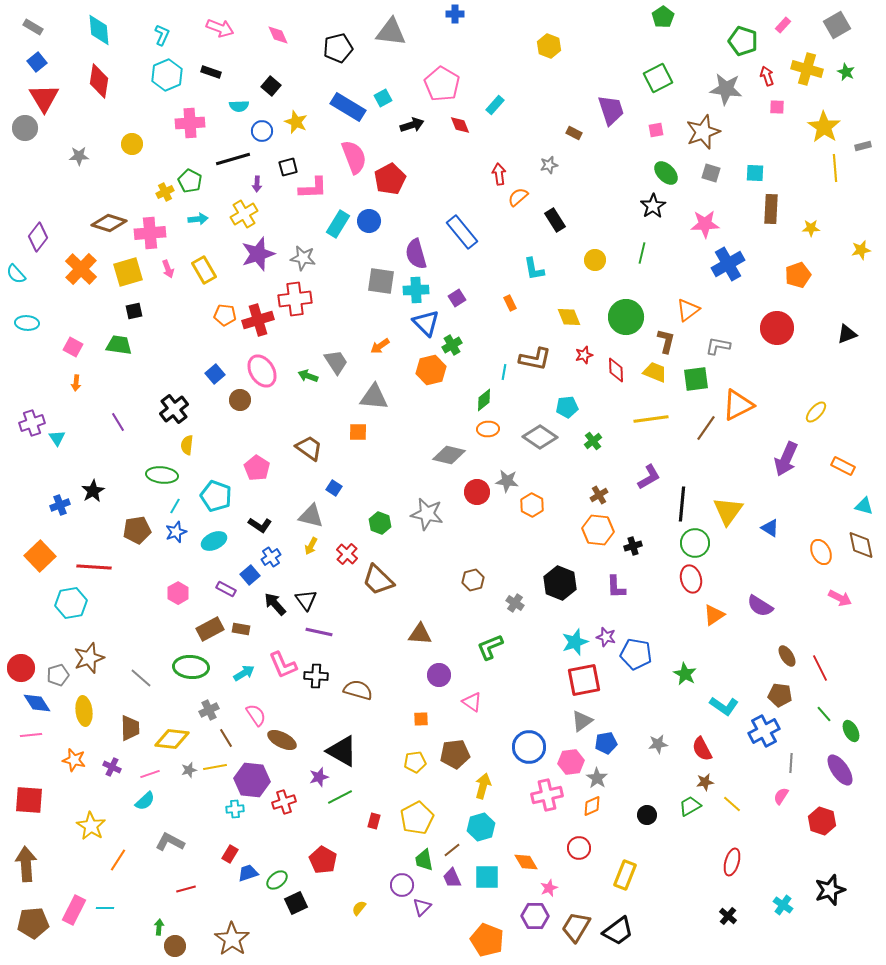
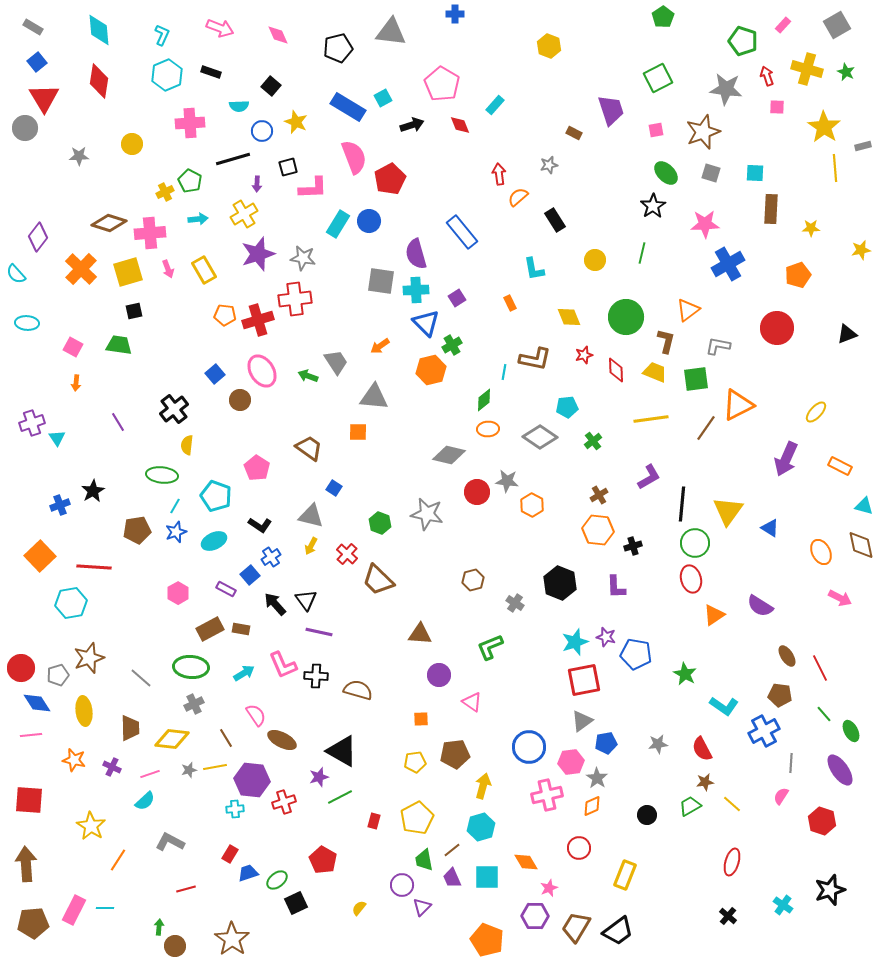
orange rectangle at (843, 466): moved 3 px left
gray cross at (209, 710): moved 15 px left, 6 px up
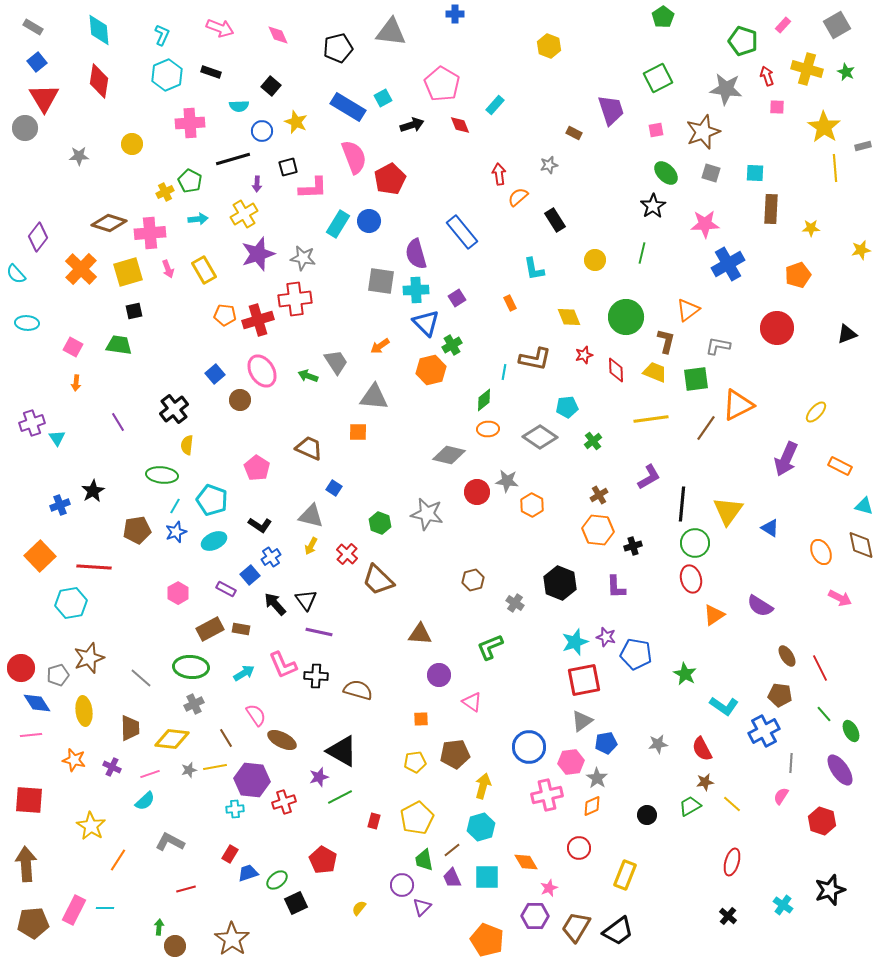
brown trapezoid at (309, 448): rotated 12 degrees counterclockwise
cyan pentagon at (216, 496): moved 4 px left, 4 px down
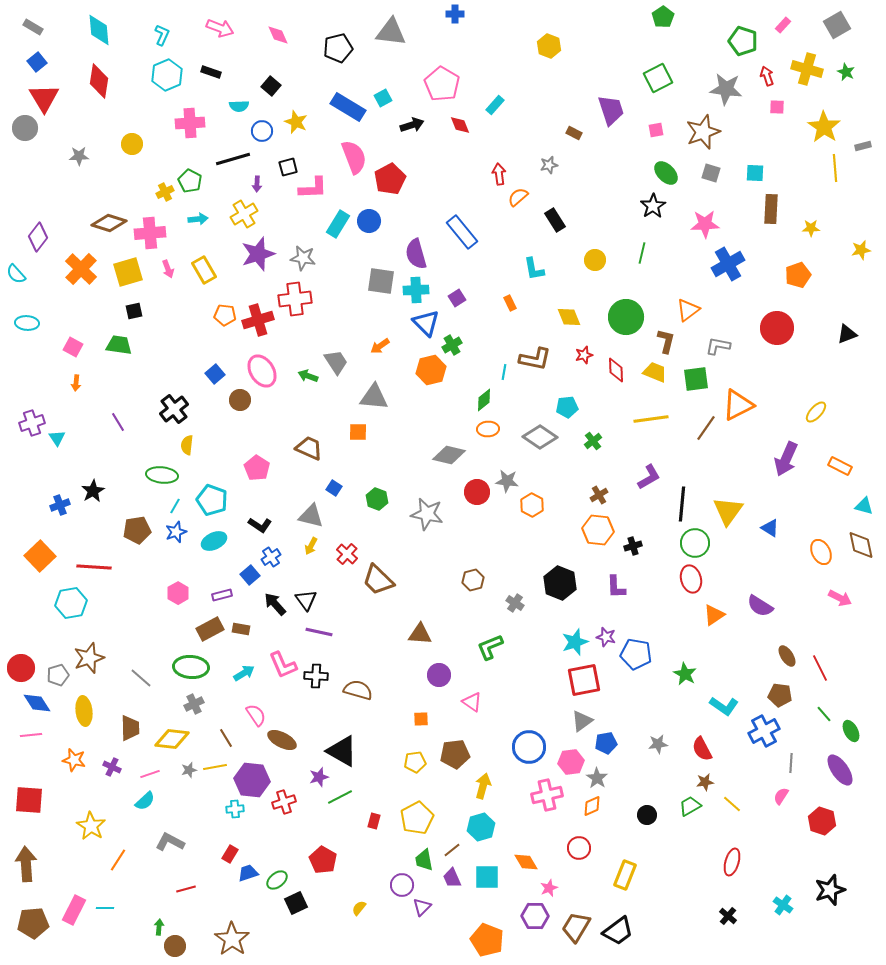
green hexagon at (380, 523): moved 3 px left, 24 px up
purple rectangle at (226, 589): moved 4 px left, 6 px down; rotated 42 degrees counterclockwise
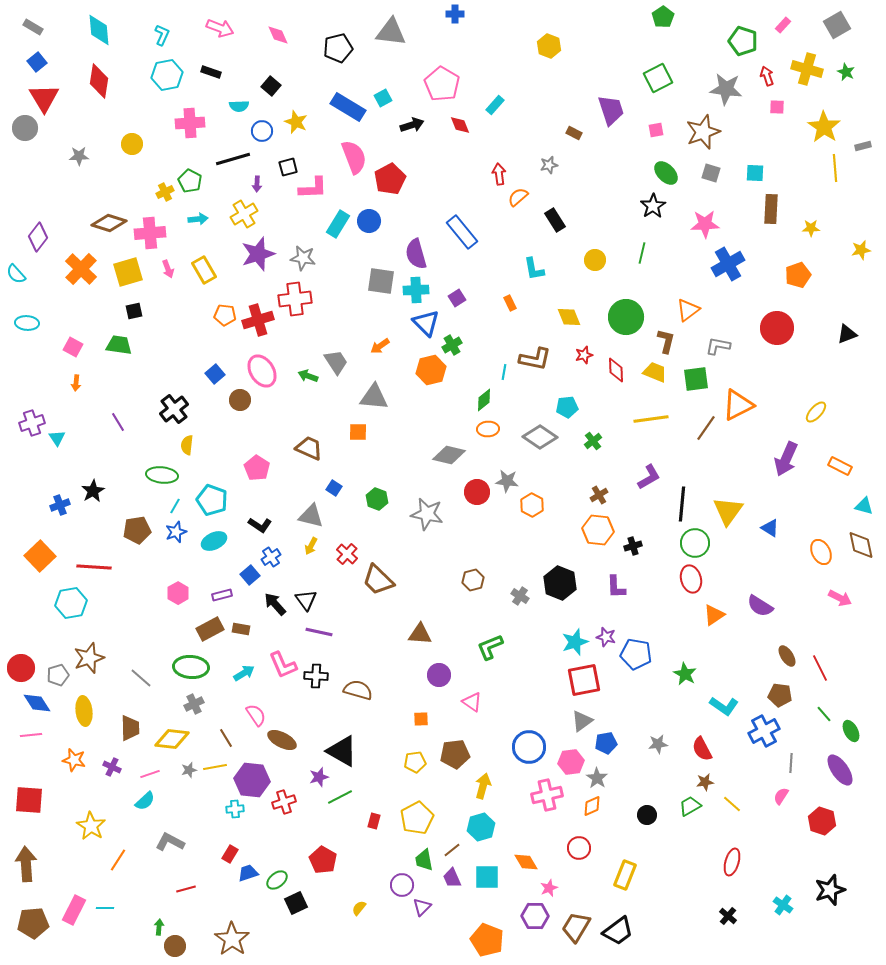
cyan hexagon at (167, 75): rotated 12 degrees clockwise
gray cross at (515, 603): moved 5 px right, 7 px up
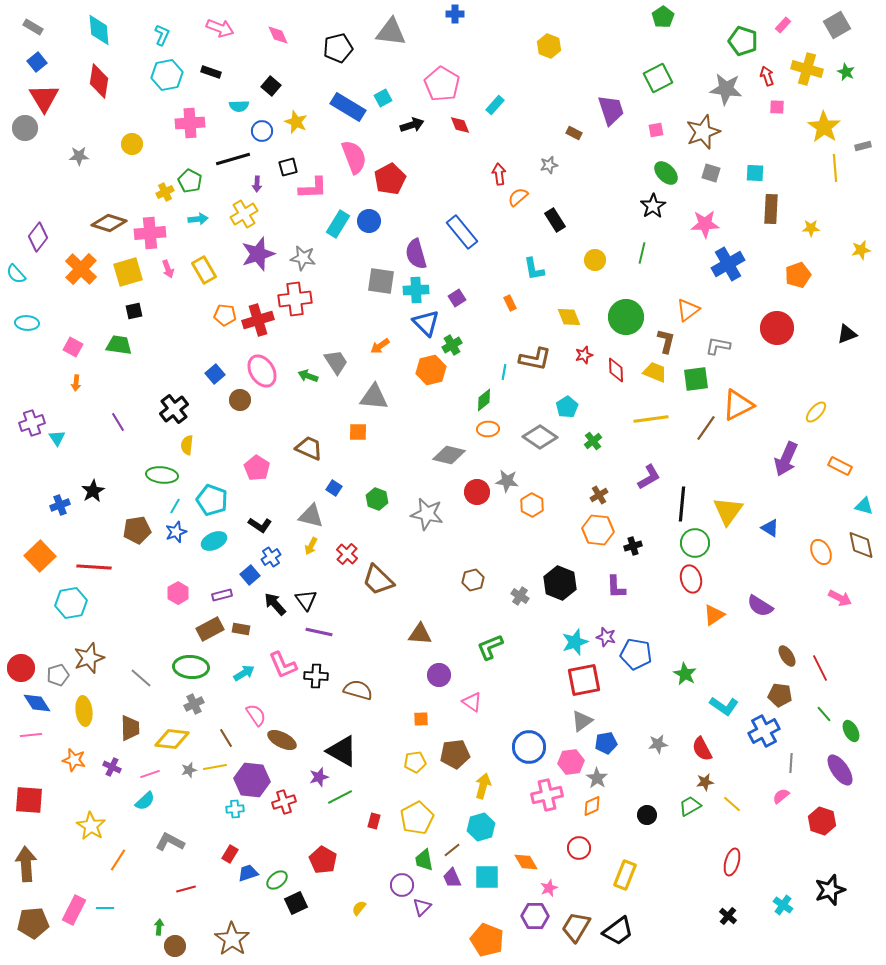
cyan pentagon at (567, 407): rotated 25 degrees counterclockwise
pink semicircle at (781, 796): rotated 18 degrees clockwise
